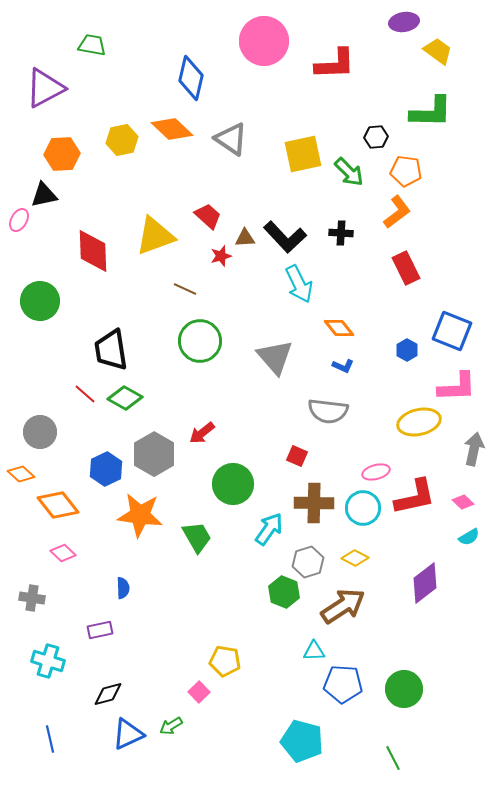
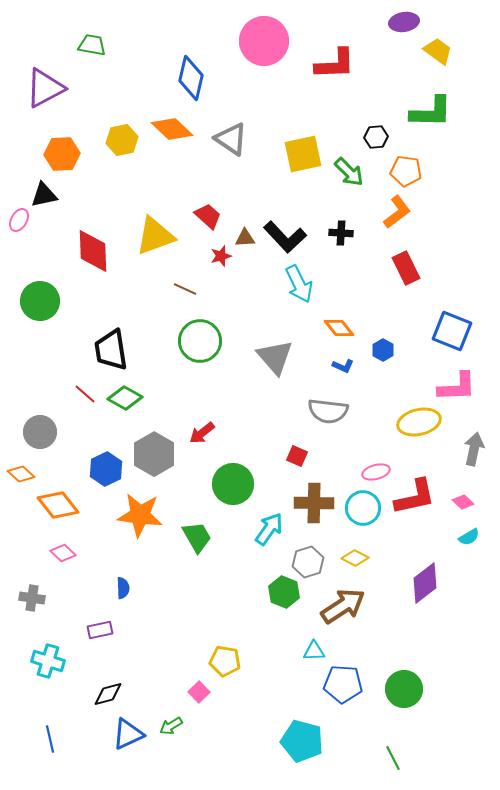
blue hexagon at (407, 350): moved 24 px left
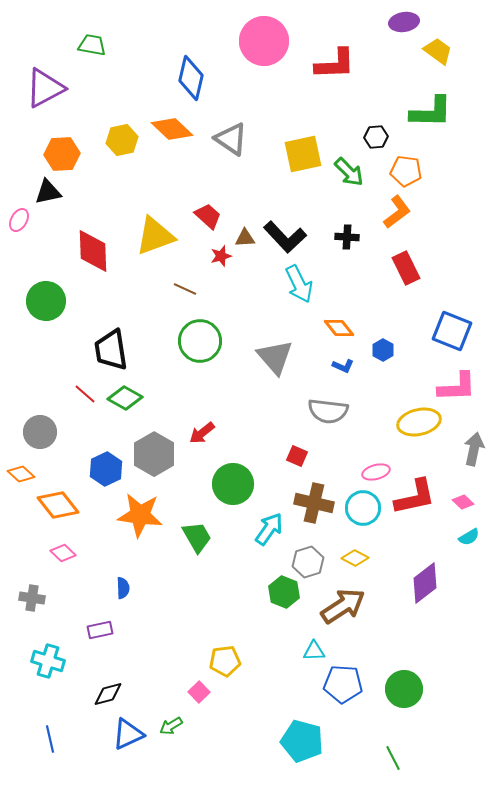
black triangle at (44, 195): moved 4 px right, 3 px up
black cross at (341, 233): moved 6 px right, 4 px down
green circle at (40, 301): moved 6 px right
brown cross at (314, 503): rotated 12 degrees clockwise
yellow pentagon at (225, 661): rotated 16 degrees counterclockwise
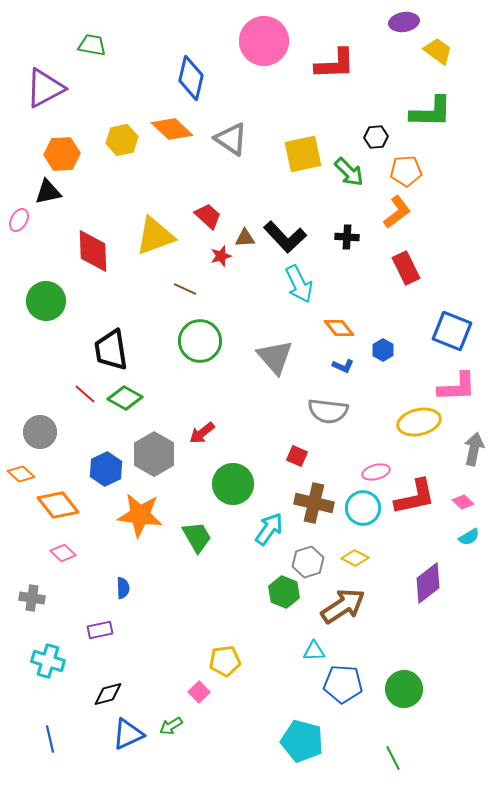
orange pentagon at (406, 171): rotated 12 degrees counterclockwise
purple diamond at (425, 583): moved 3 px right
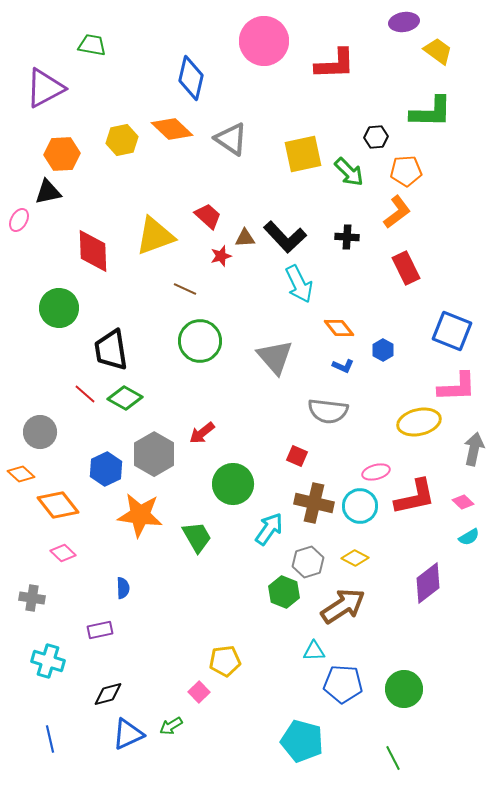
green circle at (46, 301): moved 13 px right, 7 px down
cyan circle at (363, 508): moved 3 px left, 2 px up
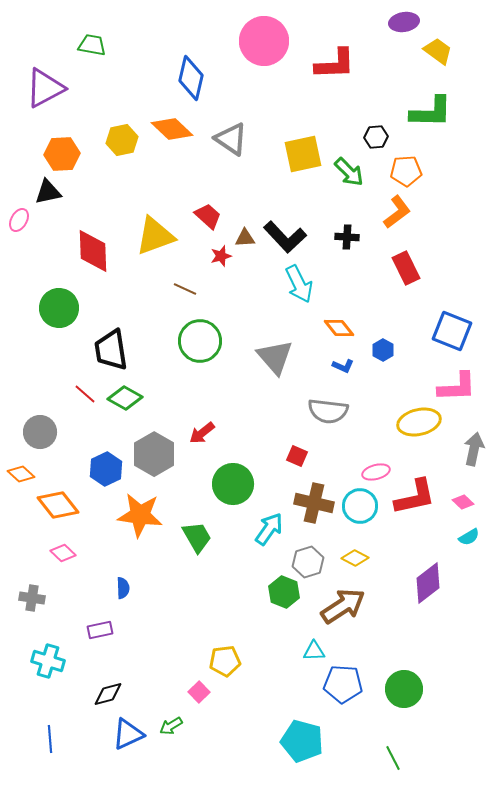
blue line at (50, 739): rotated 8 degrees clockwise
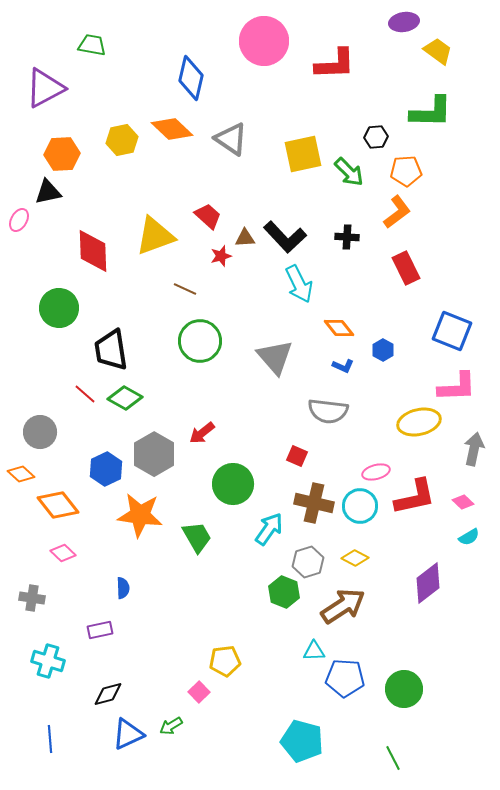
blue pentagon at (343, 684): moved 2 px right, 6 px up
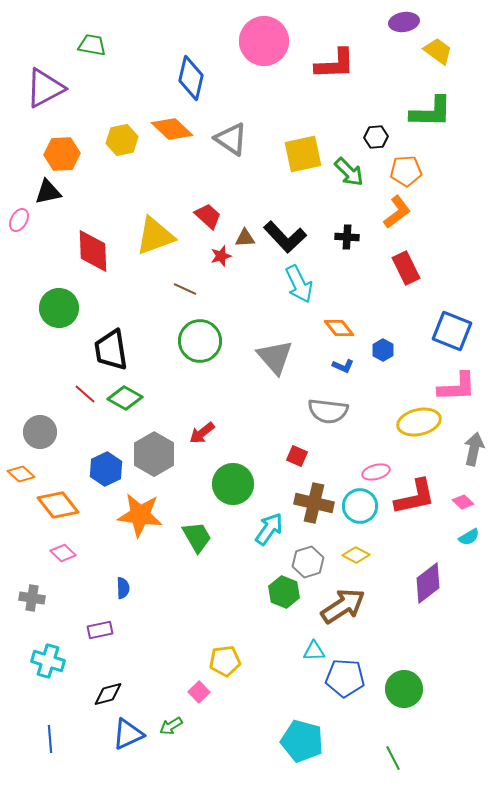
yellow diamond at (355, 558): moved 1 px right, 3 px up
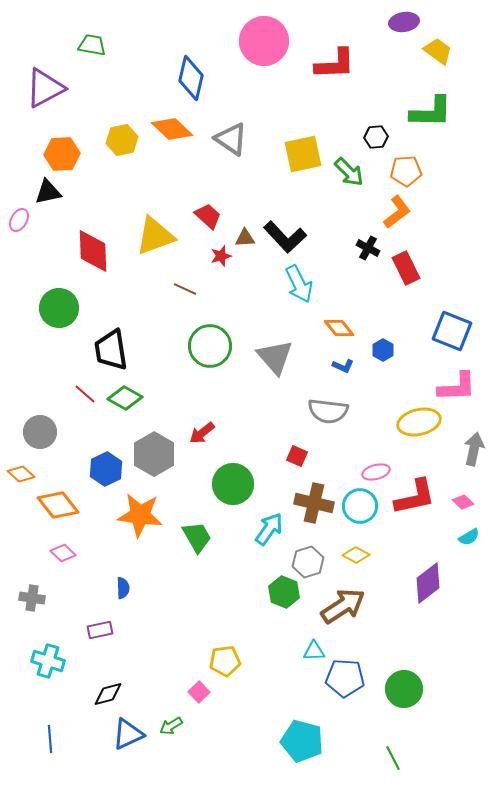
black cross at (347, 237): moved 21 px right, 11 px down; rotated 25 degrees clockwise
green circle at (200, 341): moved 10 px right, 5 px down
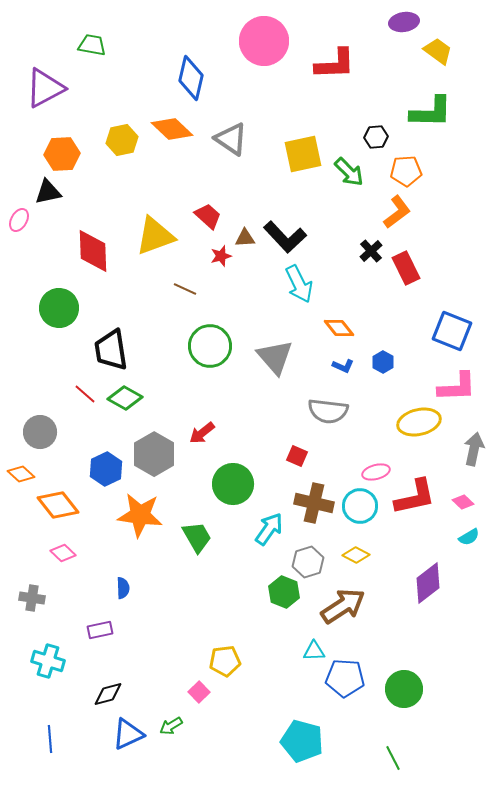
black cross at (368, 248): moved 3 px right, 3 px down; rotated 20 degrees clockwise
blue hexagon at (383, 350): moved 12 px down
